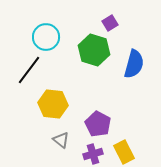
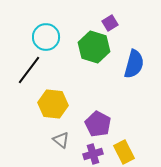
green hexagon: moved 3 px up
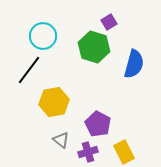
purple square: moved 1 px left, 1 px up
cyan circle: moved 3 px left, 1 px up
yellow hexagon: moved 1 px right, 2 px up; rotated 16 degrees counterclockwise
purple cross: moved 5 px left, 2 px up
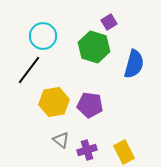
purple pentagon: moved 8 px left, 19 px up; rotated 20 degrees counterclockwise
purple cross: moved 1 px left, 2 px up
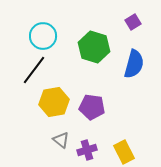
purple square: moved 24 px right
black line: moved 5 px right
purple pentagon: moved 2 px right, 2 px down
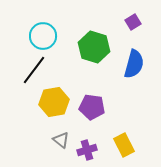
yellow rectangle: moved 7 px up
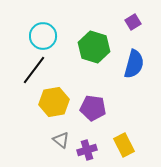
purple pentagon: moved 1 px right, 1 px down
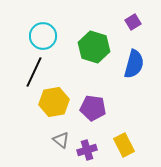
black line: moved 2 px down; rotated 12 degrees counterclockwise
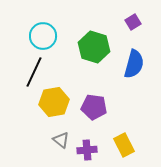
purple pentagon: moved 1 px right, 1 px up
purple cross: rotated 12 degrees clockwise
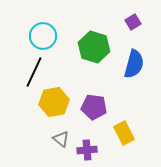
gray triangle: moved 1 px up
yellow rectangle: moved 12 px up
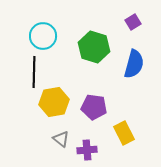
black line: rotated 24 degrees counterclockwise
